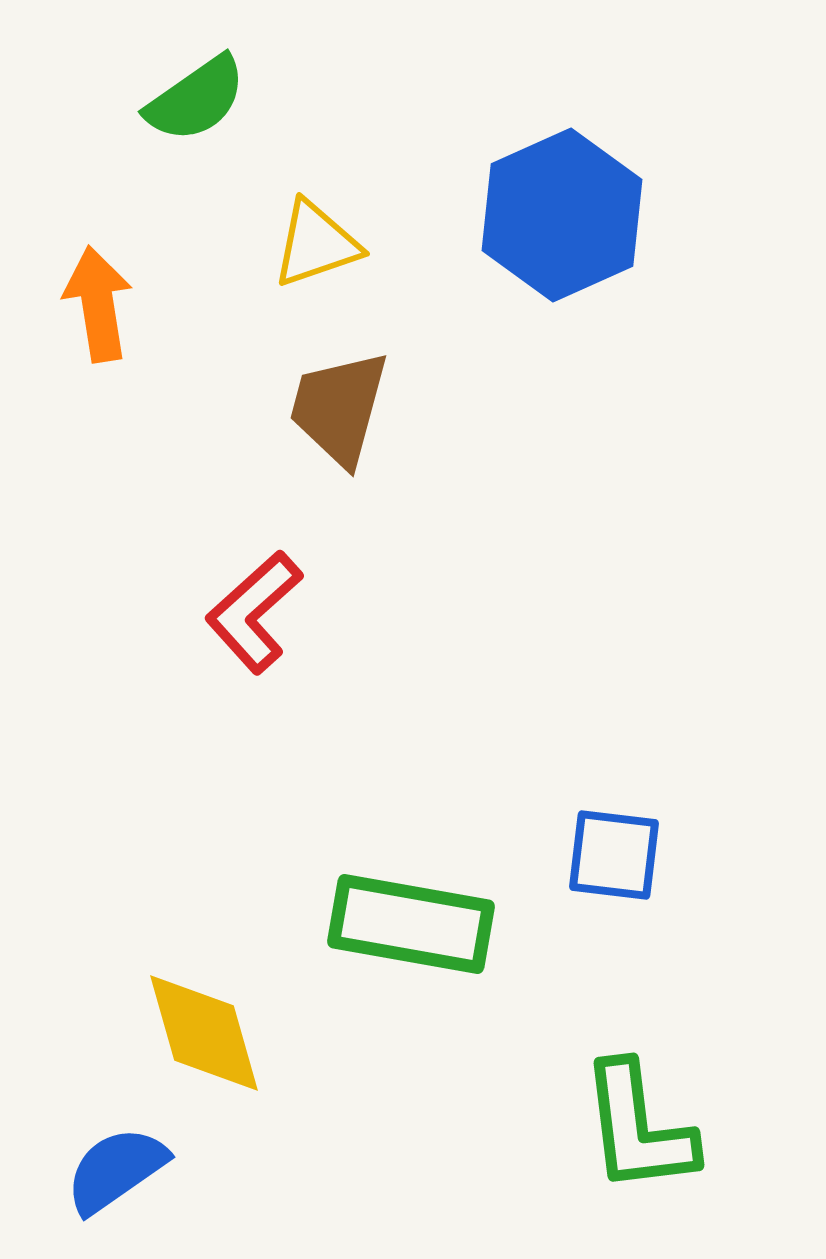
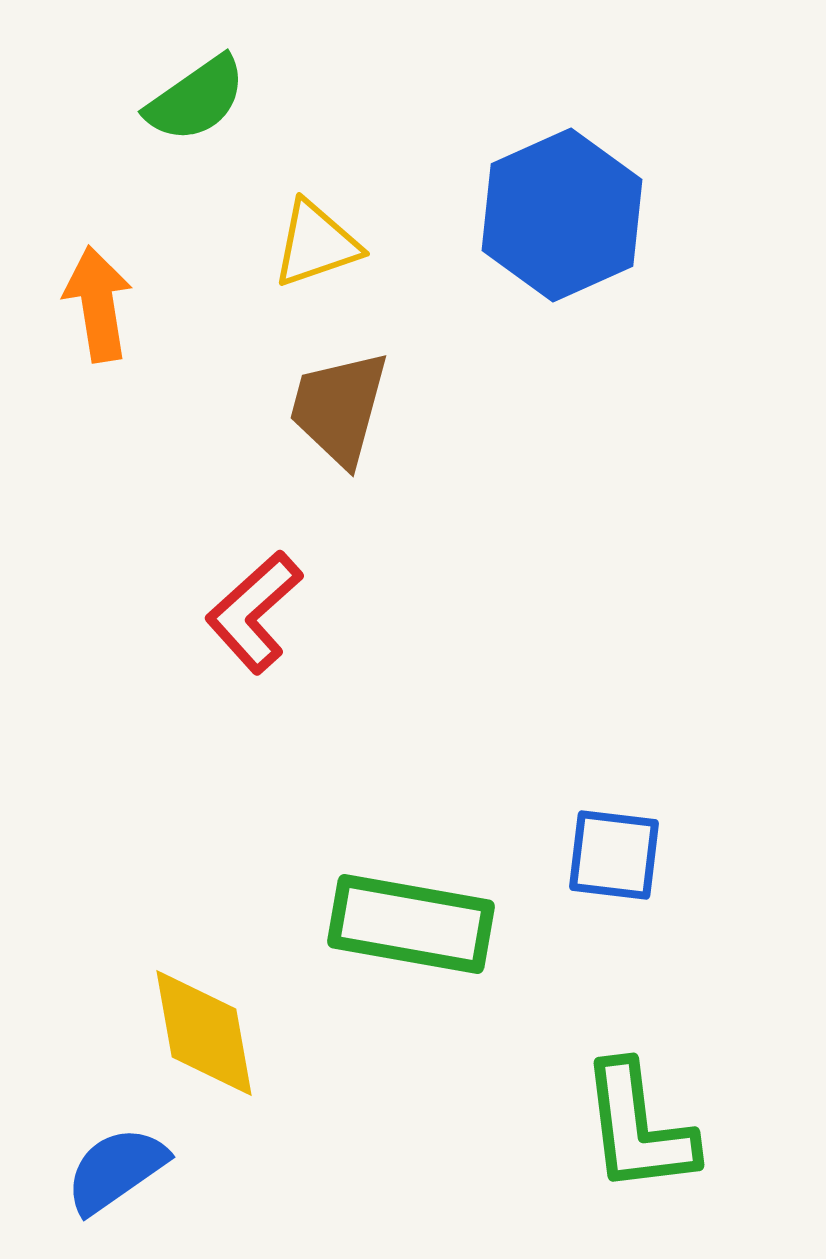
yellow diamond: rotated 6 degrees clockwise
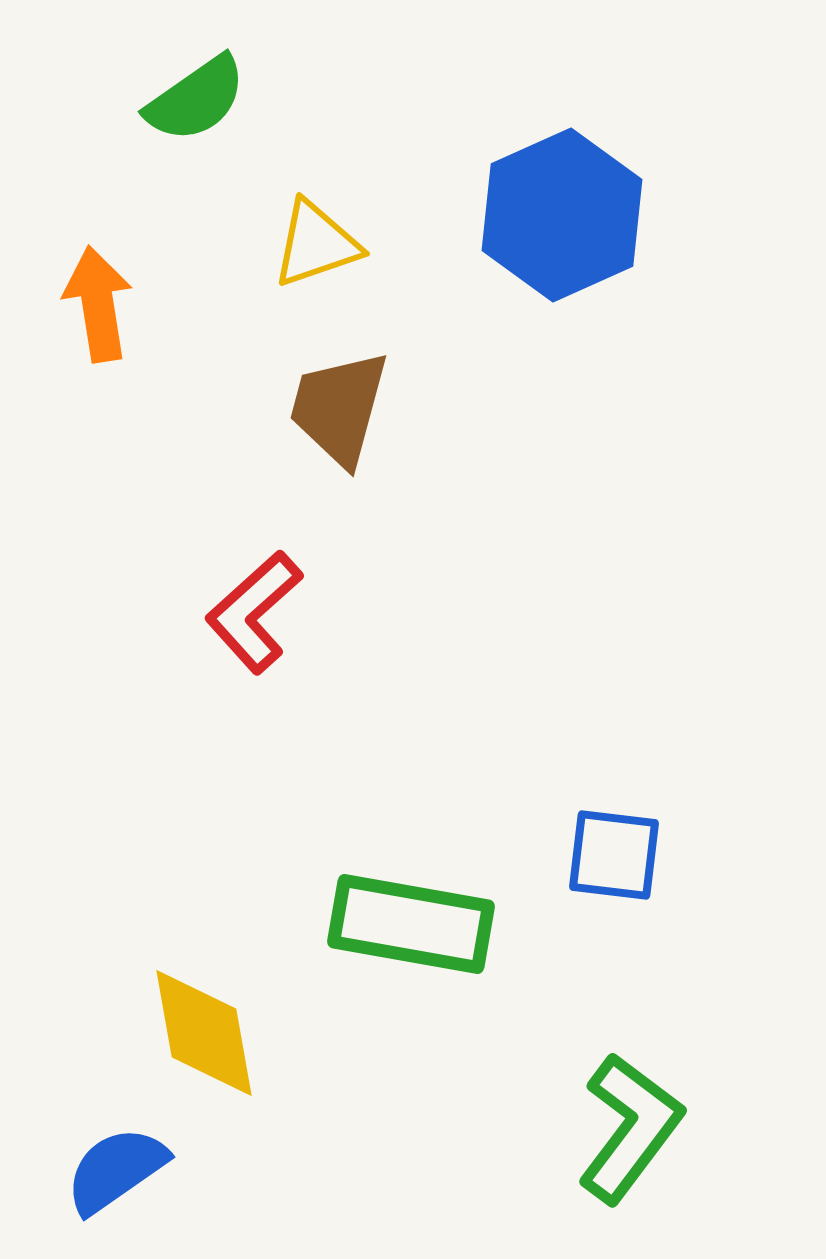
green L-shape: moved 8 px left; rotated 136 degrees counterclockwise
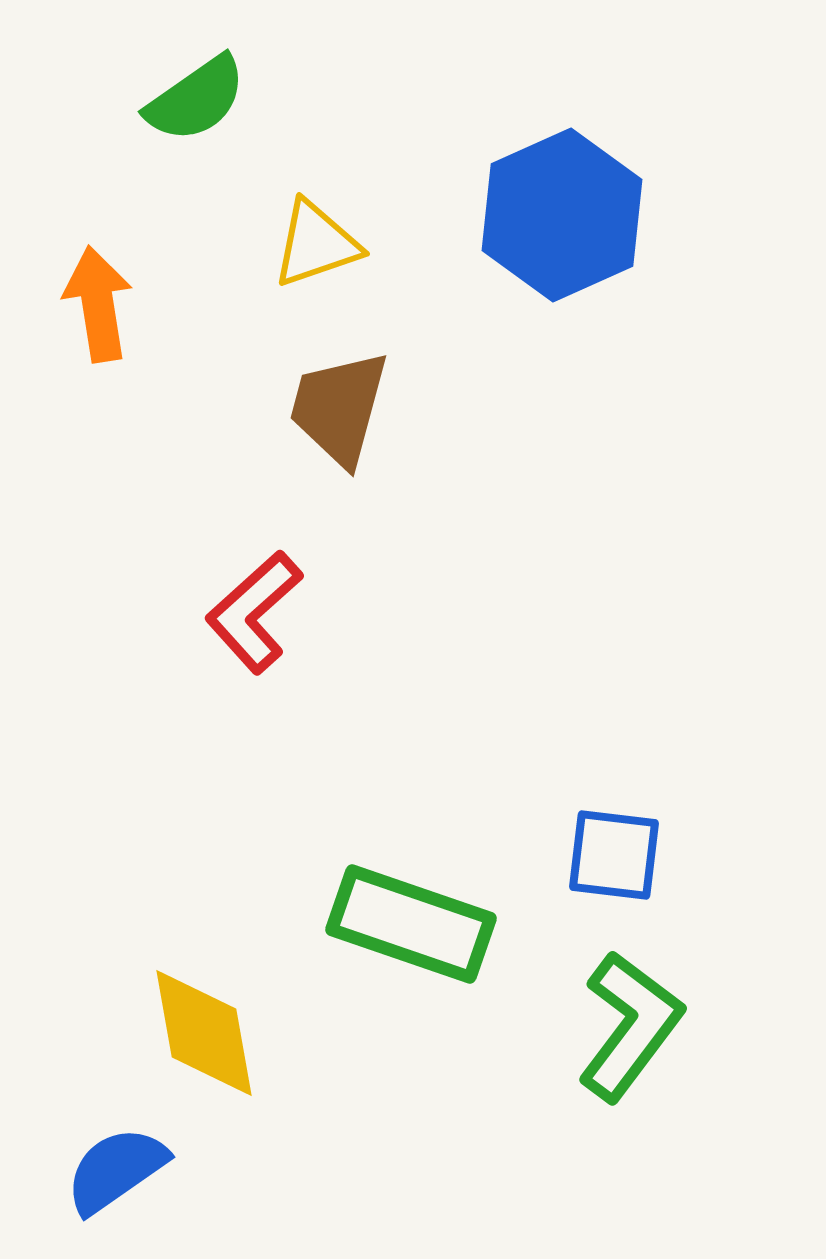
green rectangle: rotated 9 degrees clockwise
green L-shape: moved 102 px up
